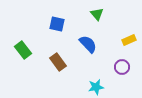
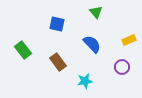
green triangle: moved 1 px left, 2 px up
blue semicircle: moved 4 px right
cyan star: moved 11 px left, 6 px up
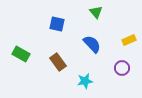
green rectangle: moved 2 px left, 4 px down; rotated 24 degrees counterclockwise
purple circle: moved 1 px down
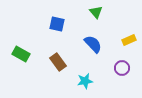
blue semicircle: moved 1 px right
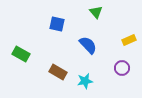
blue semicircle: moved 5 px left, 1 px down
brown rectangle: moved 10 px down; rotated 24 degrees counterclockwise
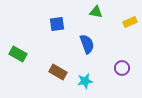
green triangle: rotated 40 degrees counterclockwise
blue square: rotated 21 degrees counterclockwise
yellow rectangle: moved 1 px right, 18 px up
blue semicircle: moved 1 px left, 1 px up; rotated 24 degrees clockwise
green rectangle: moved 3 px left
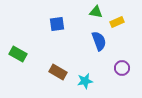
yellow rectangle: moved 13 px left
blue semicircle: moved 12 px right, 3 px up
